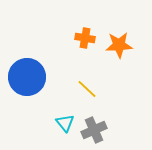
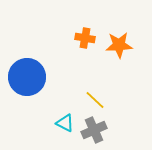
yellow line: moved 8 px right, 11 px down
cyan triangle: rotated 24 degrees counterclockwise
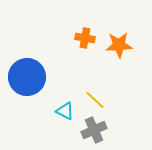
cyan triangle: moved 12 px up
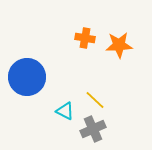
gray cross: moved 1 px left, 1 px up
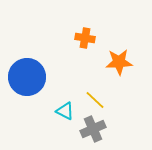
orange star: moved 17 px down
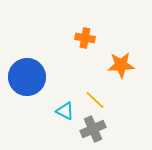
orange star: moved 2 px right, 3 px down
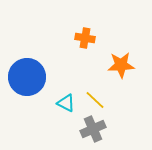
cyan triangle: moved 1 px right, 8 px up
